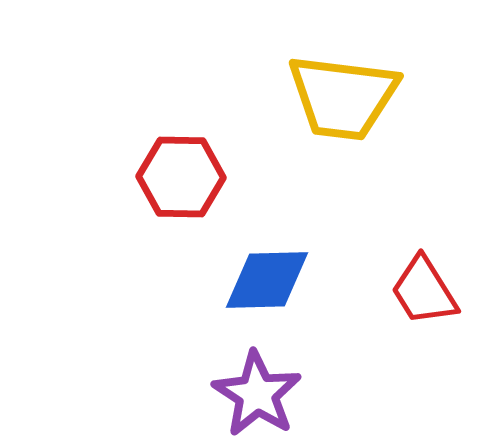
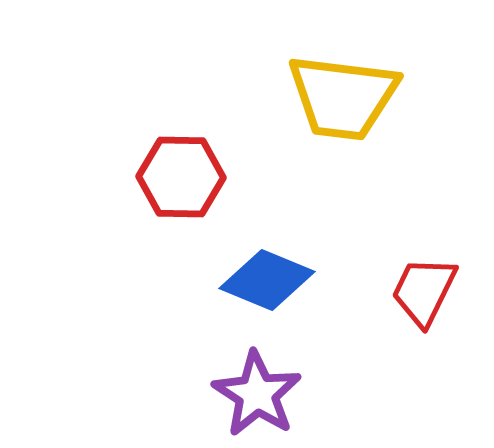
blue diamond: rotated 24 degrees clockwise
red trapezoid: rotated 58 degrees clockwise
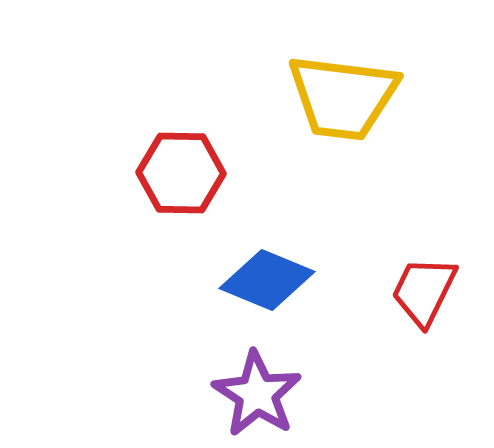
red hexagon: moved 4 px up
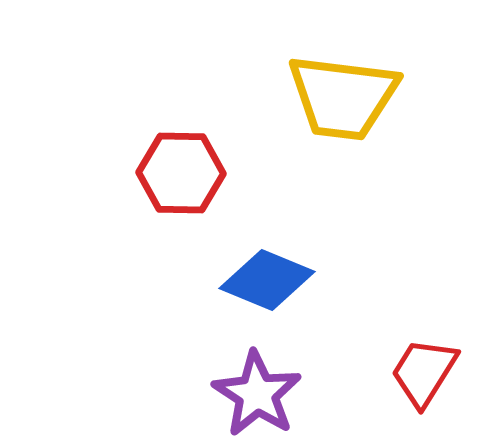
red trapezoid: moved 81 px down; rotated 6 degrees clockwise
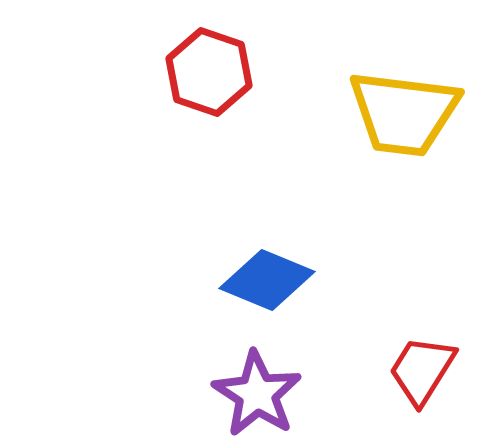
yellow trapezoid: moved 61 px right, 16 px down
red hexagon: moved 28 px right, 101 px up; rotated 18 degrees clockwise
red trapezoid: moved 2 px left, 2 px up
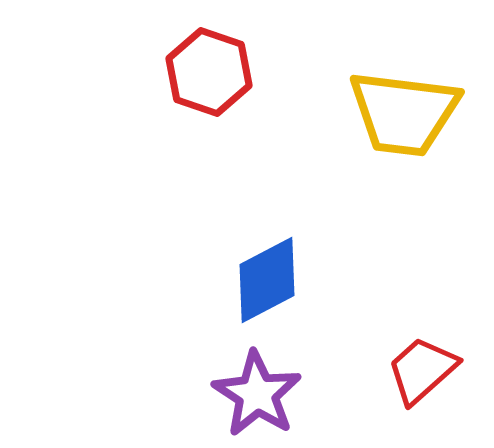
blue diamond: rotated 50 degrees counterclockwise
red trapezoid: rotated 16 degrees clockwise
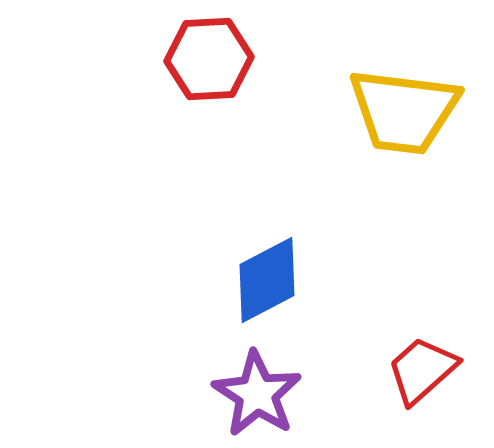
red hexagon: moved 13 px up; rotated 22 degrees counterclockwise
yellow trapezoid: moved 2 px up
